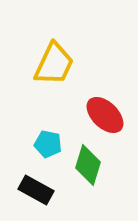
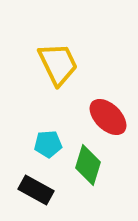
yellow trapezoid: moved 4 px right; rotated 51 degrees counterclockwise
red ellipse: moved 3 px right, 2 px down
cyan pentagon: rotated 16 degrees counterclockwise
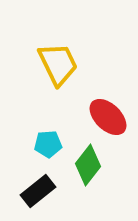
green diamond: rotated 21 degrees clockwise
black rectangle: moved 2 px right, 1 px down; rotated 68 degrees counterclockwise
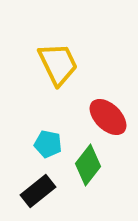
cyan pentagon: rotated 16 degrees clockwise
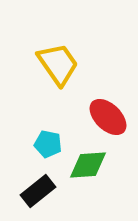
yellow trapezoid: rotated 9 degrees counterclockwise
green diamond: rotated 48 degrees clockwise
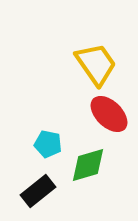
yellow trapezoid: moved 38 px right
red ellipse: moved 1 px right, 3 px up
green diamond: rotated 12 degrees counterclockwise
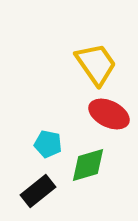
red ellipse: rotated 18 degrees counterclockwise
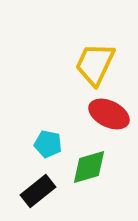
yellow trapezoid: moved 1 px left; rotated 120 degrees counterclockwise
green diamond: moved 1 px right, 2 px down
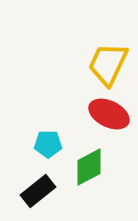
yellow trapezoid: moved 13 px right
cyan pentagon: rotated 12 degrees counterclockwise
green diamond: rotated 12 degrees counterclockwise
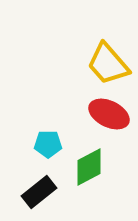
yellow trapezoid: rotated 66 degrees counterclockwise
black rectangle: moved 1 px right, 1 px down
